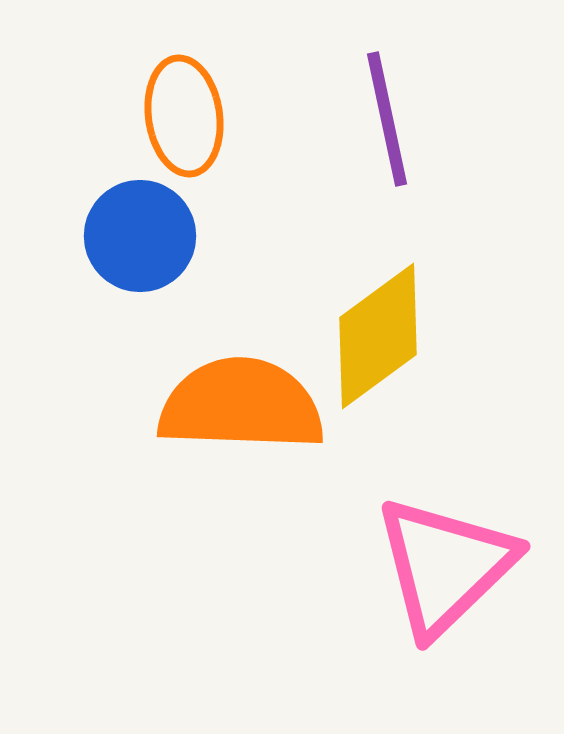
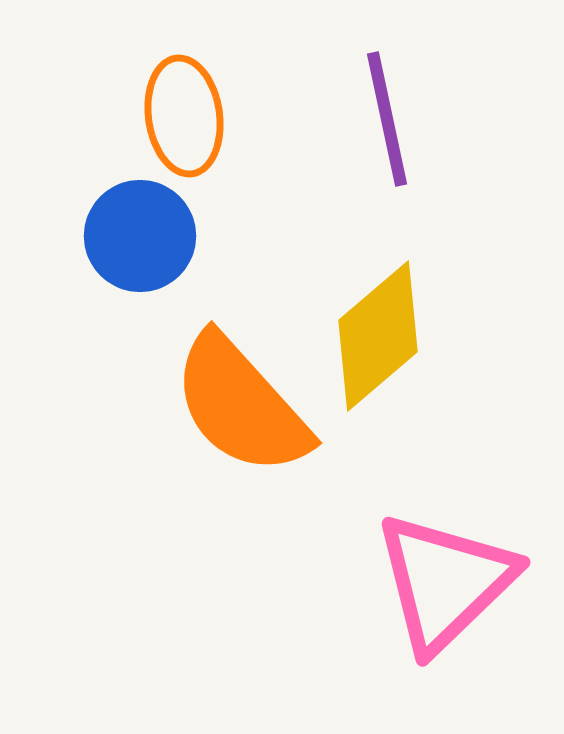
yellow diamond: rotated 4 degrees counterclockwise
orange semicircle: rotated 134 degrees counterclockwise
pink triangle: moved 16 px down
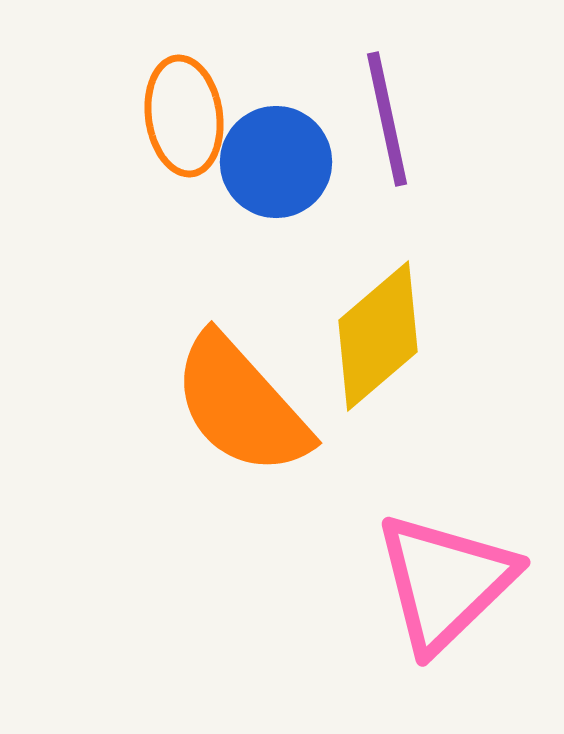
blue circle: moved 136 px right, 74 px up
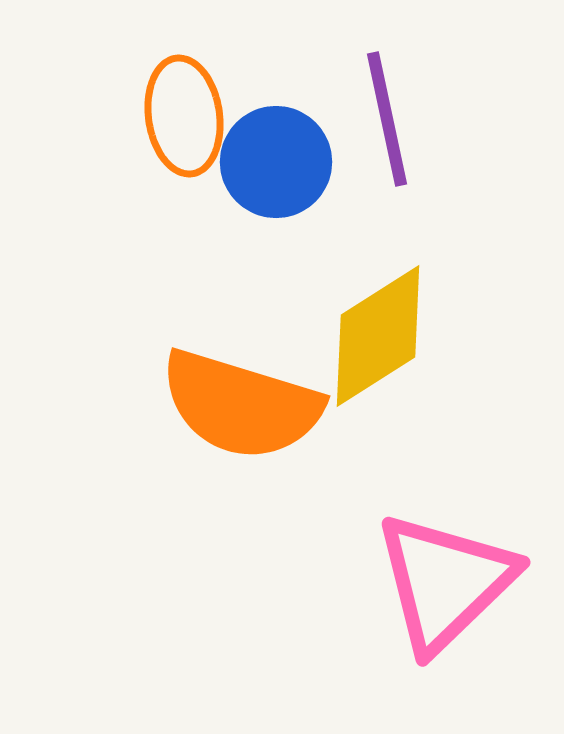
yellow diamond: rotated 8 degrees clockwise
orange semicircle: rotated 31 degrees counterclockwise
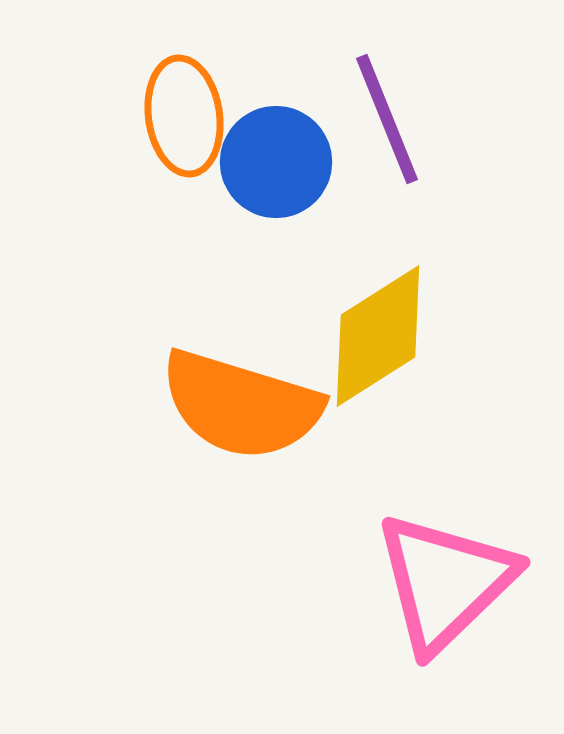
purple line: rotated 10 degrees counterclockwise
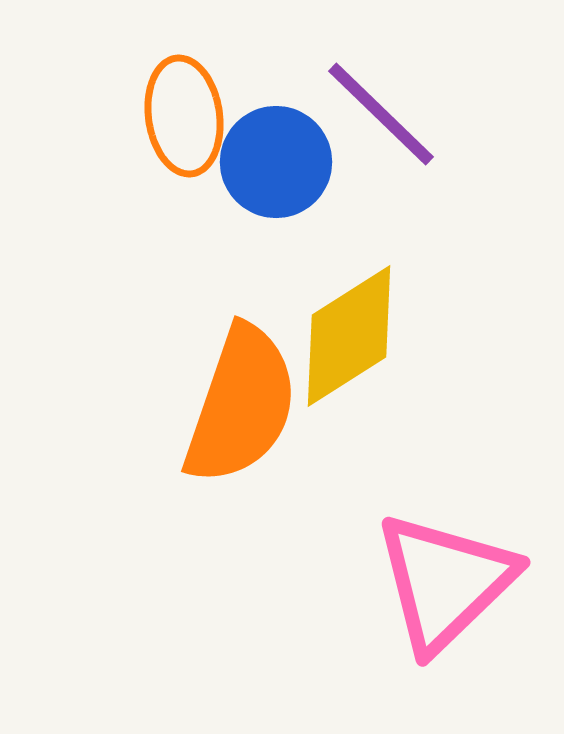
purple line: moved 6 px left, 5 px up; rotated 24 degrees counterclockwise
yellow diamond: moved 29 px left
orange semicircle: rotated 88 degrees counterclockwise
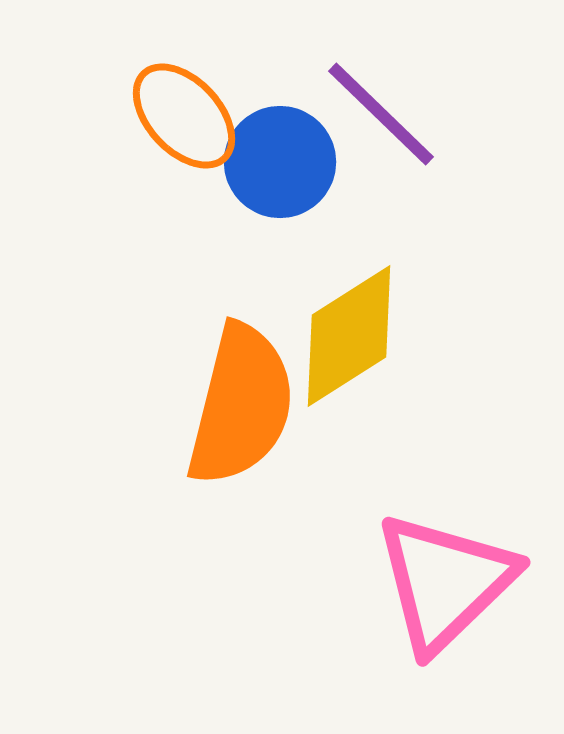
orange ellipse: rotated 35 degrees counterclockwise
blue circle: moved 4 px right
orange semicircle: rotated 5 degrees counterclockwise
